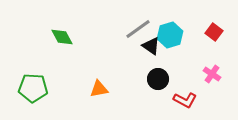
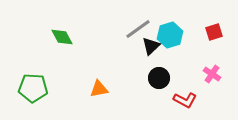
red square: rotated 36 degrees clockwise
black triangle: rotated 42 degrees clockwise
black circle: moved 1 px right, 1 px up
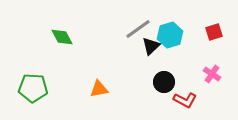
black circle: moved 5 px right, 4 px down
